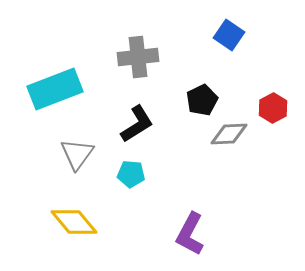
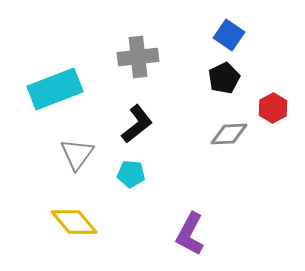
black pentagon: moved 22 px right, 22 px up
black L-shape: rotated 6 degrees counterclockwise
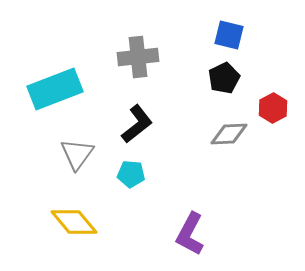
blue square: rotated 20 degrees counterclockwise
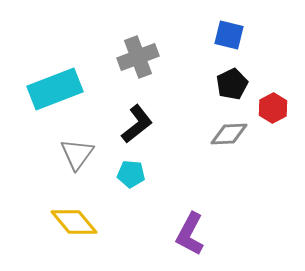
gray cross: rotated 15 degrees counterclockwise
black pentagon: moved 8 px right, 6 px down
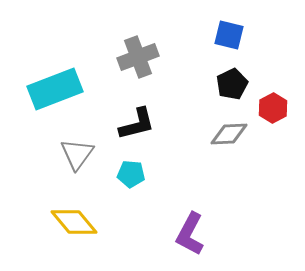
black L-shape: rotated 24 degrees clockwise
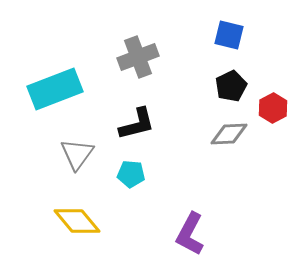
black pentagon: moved 1 px left, 2 px down
yellow diamond: moved 3 px right, 1 px up
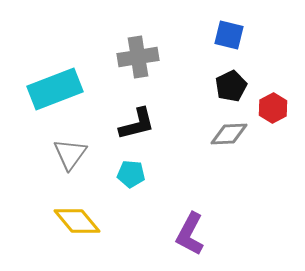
gray cross: rotated 12 degrees clockwise
gray triangle: moved 7 px left
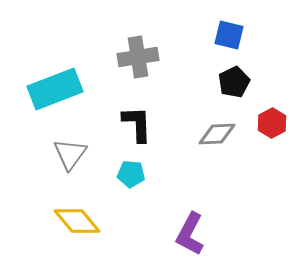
black pentagon: moved 3 px right, 4 px up
red hexagon: moved 1 px left, 15 px down
black L-shape: rotated 78 degrees counterclockwise
gray diamond: moved 12 px left
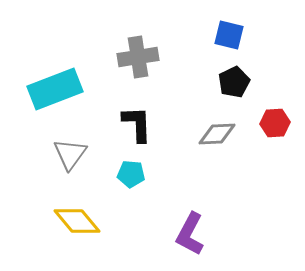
red hexagon: moved 3 px right; rotated 24 degrees clockwise
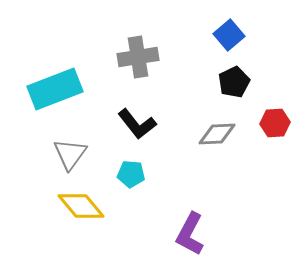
blue square: rotated 36 degrees clockwise
black L-shape: rotated 144 degrees clockwise
yellow diamond: moved 4 px right, 15 px up
